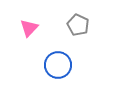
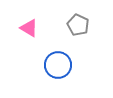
pink triangle: rotated 42 degrees counterclockwise
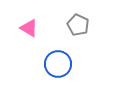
blue circle: moved 1 px up
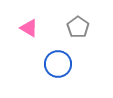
gray pentagon: moved 2 px down; rotated 10 degrees clockwise
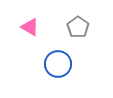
pink triangle: moved 1 px right, 1 px up
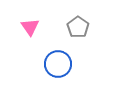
pink triangle: rotated 24 degrees clockwise
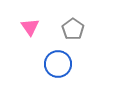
gray pentagon: moved 5 px left, 2 px down
